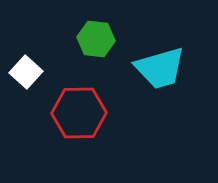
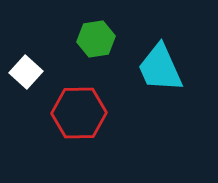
green hexagon: rotated 15 degrees counterclockwise
cyan trapezoid: rotated 82 degrees clockwise
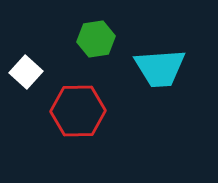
cyan trapezoid: rotated 70 degrees counterclockwise
red hexagon: moved 1 px left, 2 px up
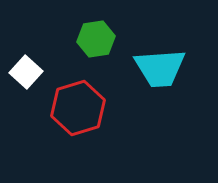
red hexagon: moved 3 px up; rotated 16 degrees counterclockwise
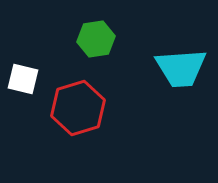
cyan trapezoid: moved 21 px right
white square: moved 3 px left, 7 px down; rotated 28 degrees counterclockwise
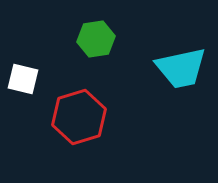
cyan trapezoid: rotated 8 degrees counterclockwise
red hexagon: moved 1 px right, 9 px down
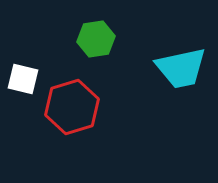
red hexagon: moved 7 px left, 10 px up
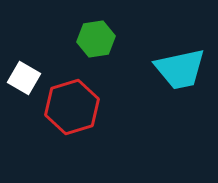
cyan trapezoid: moved 1 px left, 1 px down
white square: moved 1 px right, 1 px up; rotated 16 degrees clockwise
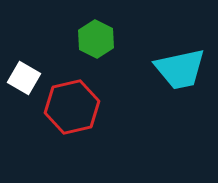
green hexagon: rotated 24 degrees counterclockwise
red hexagon: rotated 4 degrees clockwise
